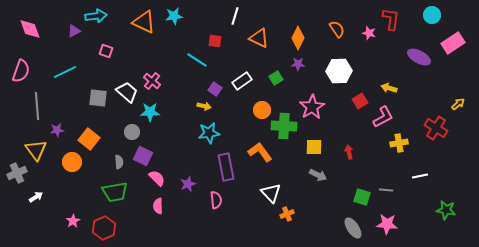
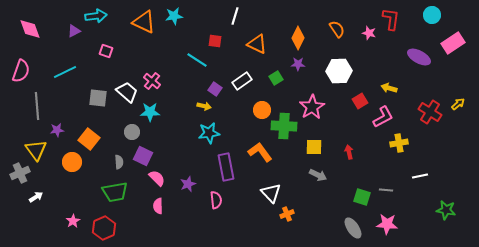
orange triangle at (259, 38): moved 2 px left, 6 px down
red cross at (436, 128): moved 6 px left, 16 px up
gray cross at (17, 173): moved 3 px right
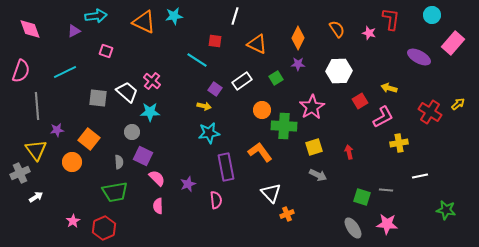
pink rectangle at (453, 43): rotated 15 degrees counterclockwise
yellow square at (314, 147): rotated 18 degrees counterclockwise
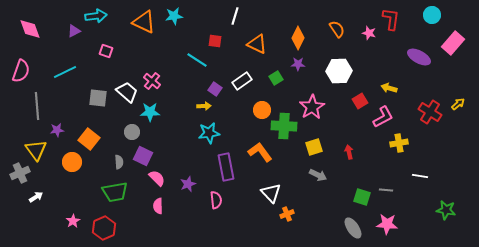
yellow arrow at (204, 106): rotated 16 degrees counterclockwise
white line at (420, 176): rotated 21 degrees clockwise
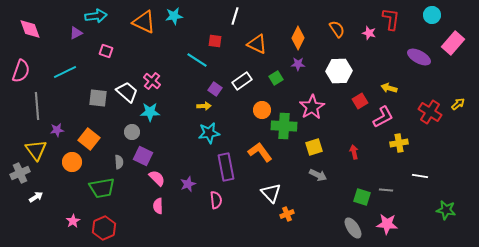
purple triangle at (74, 31): moved 2 px right, 2 px down
red arrow at (349, 152): moved 5 px right
green trapezoid at (115, 192): moved 13 px left, 4 px up
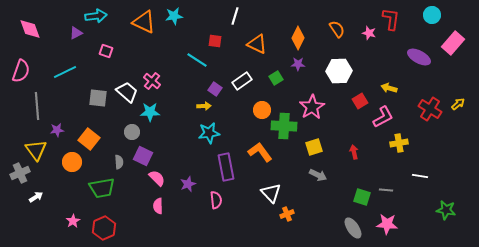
red cross at (430, 112): moved 3 px up
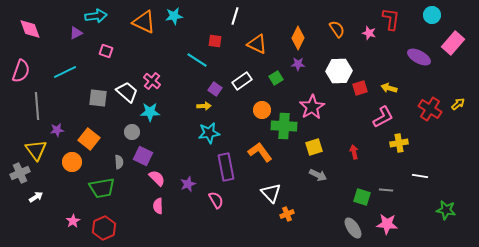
red square at (360, 101): moved 13 px up; rotated 14 degrees clockwise
pink semicircle at (216, 200): rotated 24 degrees counterclockwise
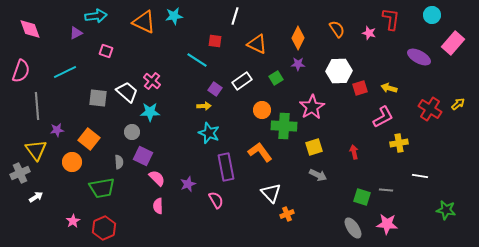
cyan star at (209, 133): rotated 30 degrees clockwise
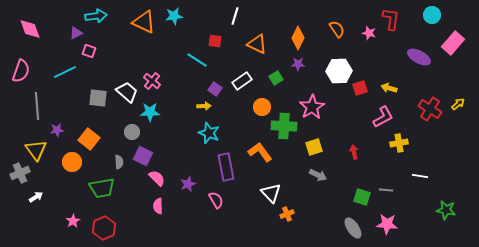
pink square at (106, 51): moved 17 px left
orange circle at (262, 110): moved 3 px up
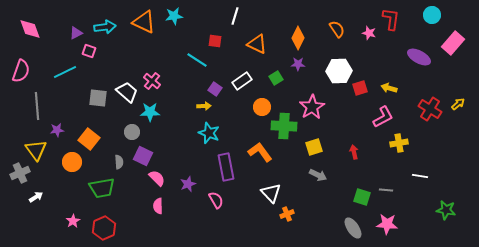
cyan arrow at (96, 16): moved 9 px right, 11 px down
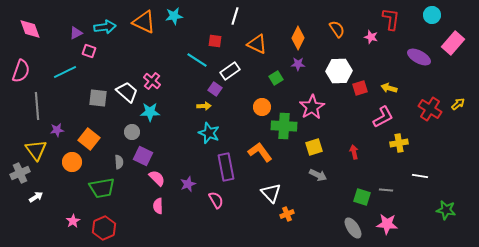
pink star at (369, 33): moved 2 px right, 4 px down
white rectangle at (242, 81): moved 12 px left, 10 px up
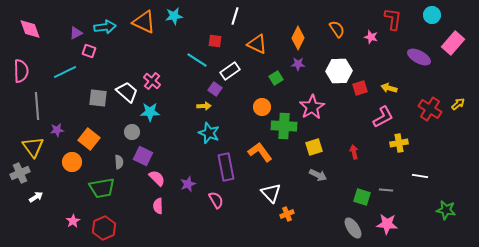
red L-shape at (391, 19): moved 2 px right
pink semicircle at (21, 71): rotated 20 degrees counterclockwise
yellow triangle at (36, 150): moved 3 px left, 3 px up
